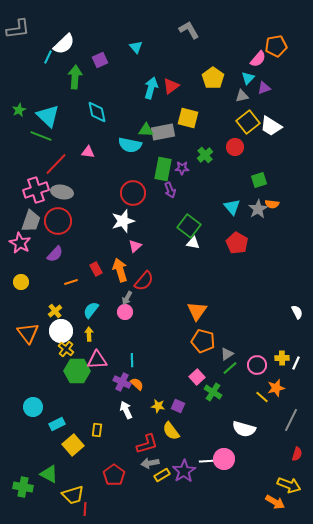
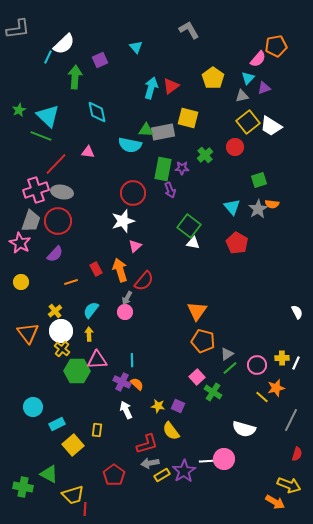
yellow cross at (66, 349): moved 4 px left
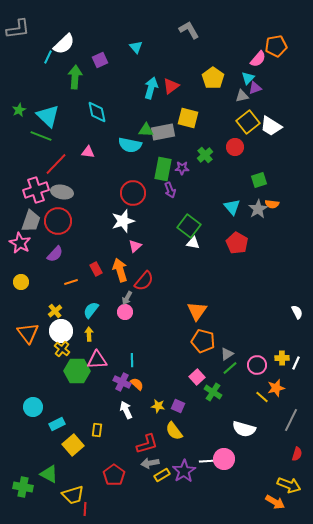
purple triangle at (264, 88): moved 9 px left
yellow semicircle at (171, 431): moved 3 px right
